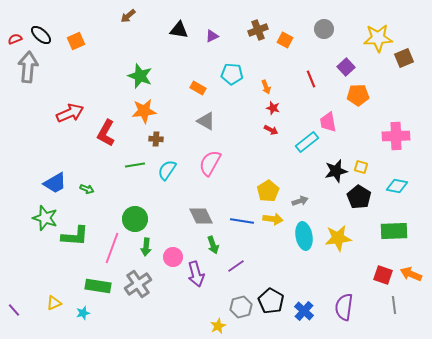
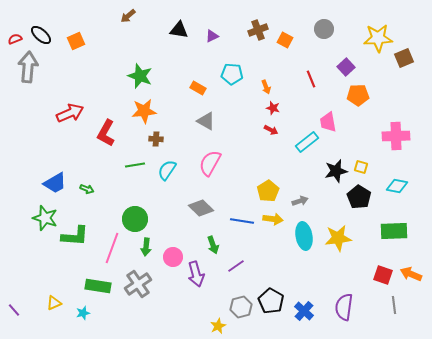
gray diamond at (201, 216): moved 8 px up; rotated 20 degrees counterclockwise
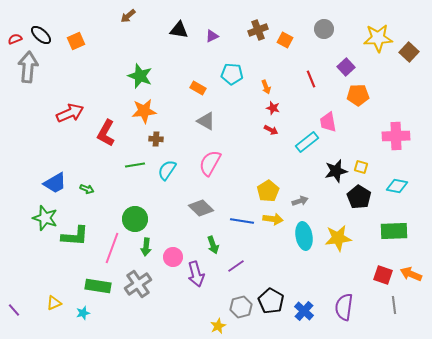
brown square at (404, 58): moved 5 px right, 6 px up; rotated 24 degrees counterclockwise
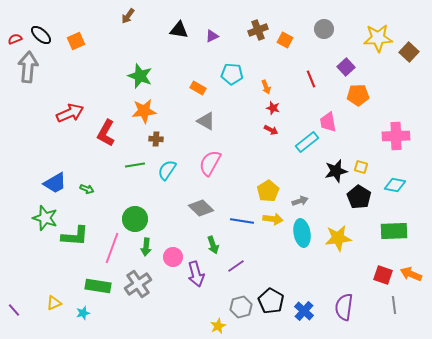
brown arrow at (128, 16): rotated 14 degrees counterclockwise
cyan diamond at (397, 186): moved 2 px left, 1 px up
cyan ellipse at (304, 236): moved 2 px left, 3 px up
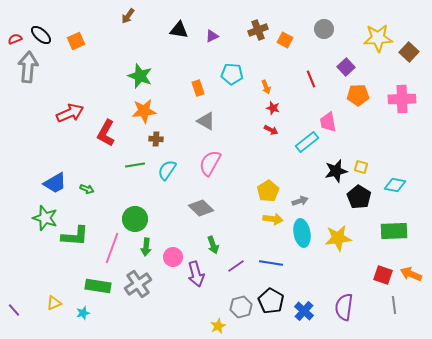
orange rectangle at (198, 88): rotated 42 degrees clockwise
pink cross at (396, 136): moved 6 px right, 37 px up
blue line at (242, 221): moved 29 px right, 42 px down
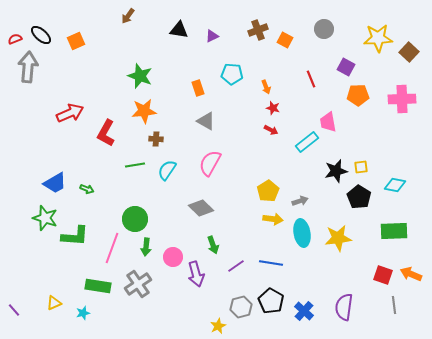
purple square at (346, 67): rotated 18 degrees counterclockwise
yellow square at (361, 167): rotated 24 degrees counterclockwise
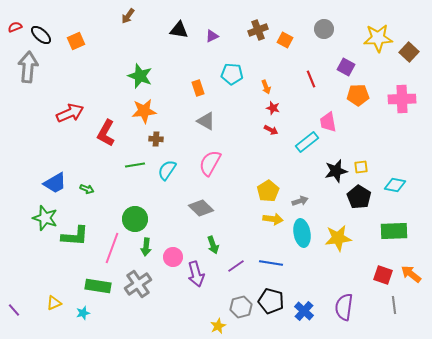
red semicircle at (15, 39): moved 12 px up
orange arrow at (411, 274): rotated 15 degrees clockwise
black pentagon at (271, 301): rotated 15 degrees counterclockwise
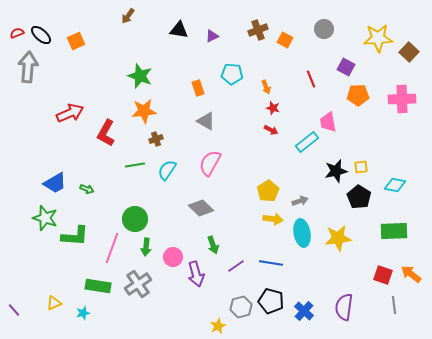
red semicircle at (15, 27): moved 2 px right, 6 px down
brown cross at (156, 139): rotated 24 degrees counterclockwise
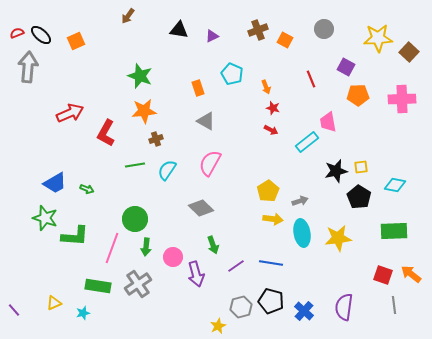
cyan pentagon at (232, 74): rotated 20 degrees clockwise
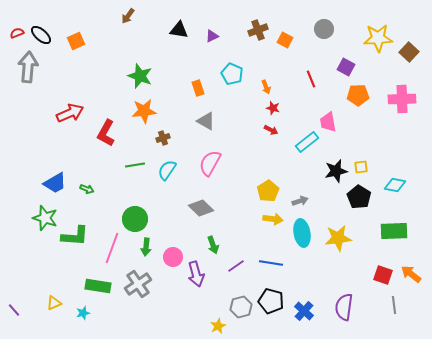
brown cross at (156, 139): moved 7 px right, 1 px up
